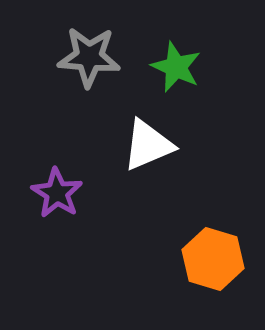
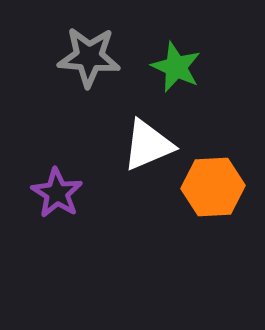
orange hexagon: moved 72 px up; rotated 20 degrees counterclockwise
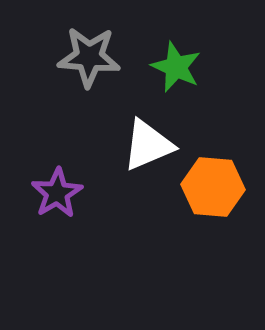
orange hexagon: rotated 8 degrees clockwise
purple star: rotated 9 degrees clockwise
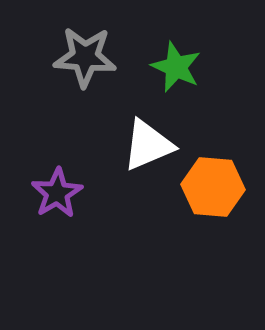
gray star: moved 4 px left
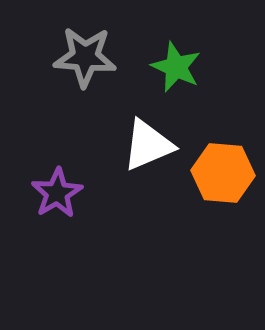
orange hexagon: moved 10 px right, 14 px up
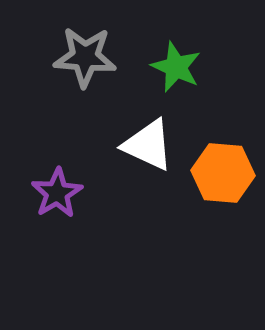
white triangle: rotated 48 degrees clockwise
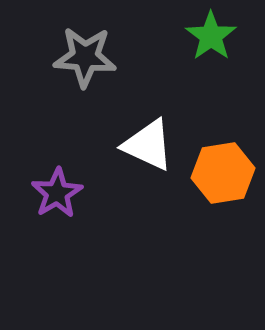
green star: moved 35 px right, 31 px up; rotated 12 degrees clockwise
orange hexagon: rotated 14 degrees counterclockwise
